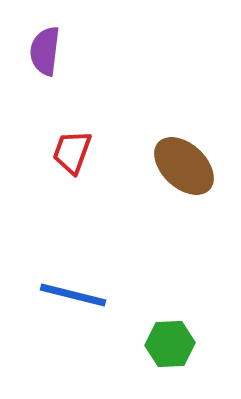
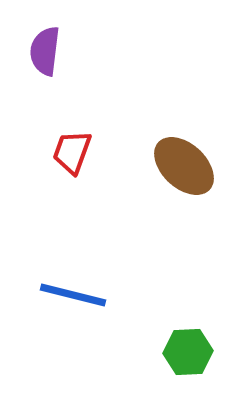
green hexagon: moved 18 px right, 8 px down
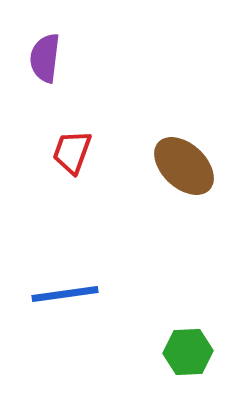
purple semicircle: moved 7 px down
blue line: moved 8 px left, 1 px up; rotated 22 degrees counterclockwise
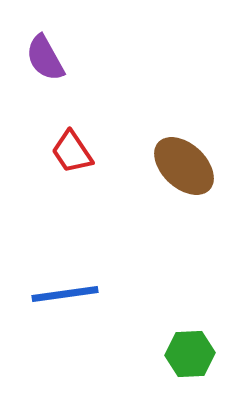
purple semicircle: rotated 36 degrees counterclockwise
red trapezoid: rotated 54 degrees counterclockwise
green hexagon: moved 2 px right, 2 px down
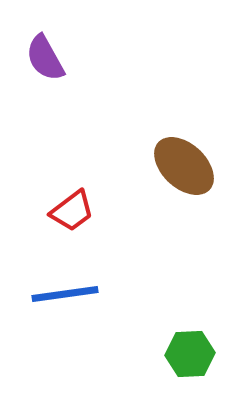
red trapezoid: moved 59 px down; rotated 93 degrees counterclockwise
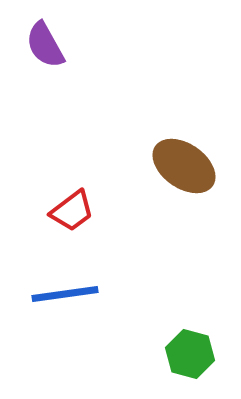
purple semicircle: moved 13 px up
brown ellipse: rotated 8 degrees counterclockwise
green hexagon: rotated 18 degrees clockwise
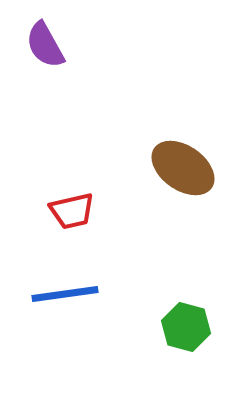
brown ellipse: moved 1 px left, 2 px down
red trapezoid: rotated 24 degrees clockwise
green hexagon: moved 4 px left, 27 px up
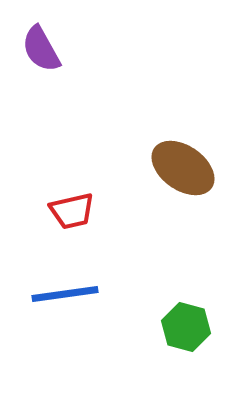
purple semicircle: moved 4 px left, 4 px down
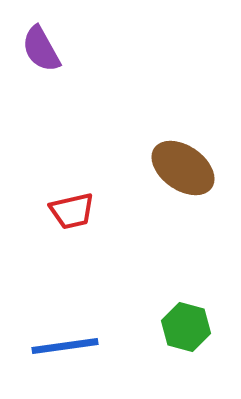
blue line: moved 52 px down
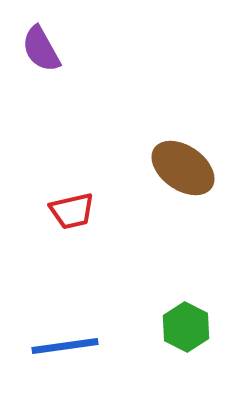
green hexagon: rotated 12 degrees clockwise
